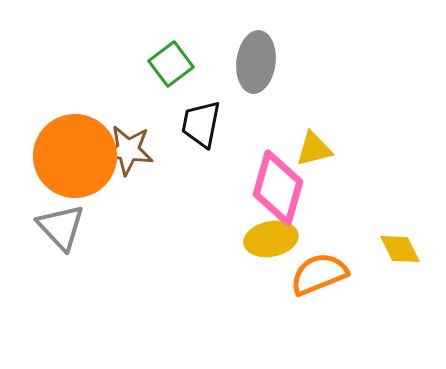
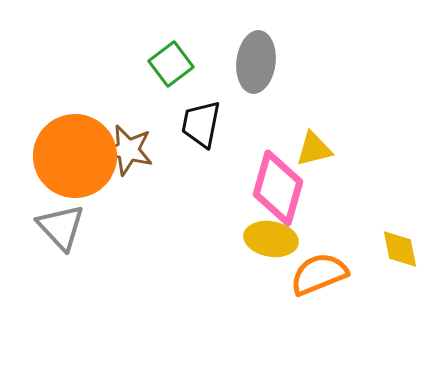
brown star: rotated 6 degrees clockwise
yellow ellipse: rotated 21 degrees clockwise
yellow diamond: rotated 15 degrees clockwise
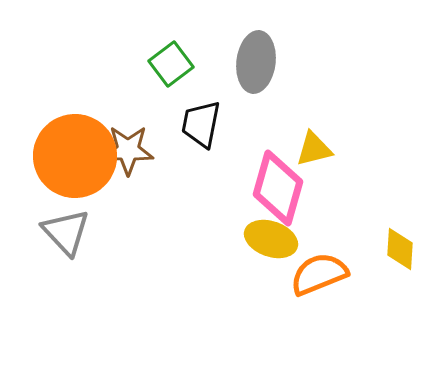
brown star: rotated 12 degrees counterclockwise
gray triangle: moved 5 px right, 5 px down
yellow ellipse: rotated 9 degrees clockwise
yellow diamond: rotated 15 degrees clockwise
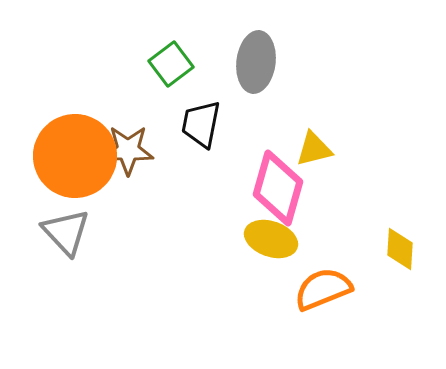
orange semicircle: moved 4 px right, 15 px down
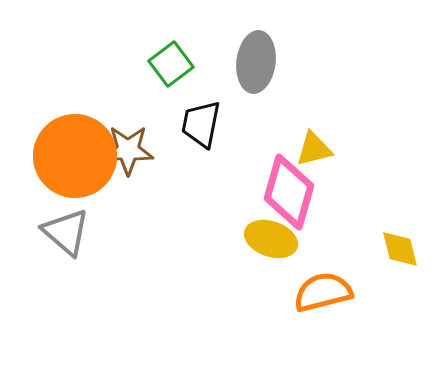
pink diamond: moved 11 px right, 4 px down
gray triangle: rotated 6 degrees counterclockwise
yellow diamond: rotated 18 degrees counterclockwise
orange semicircle: moved 3 px down; rotated 8 degrees clockwise
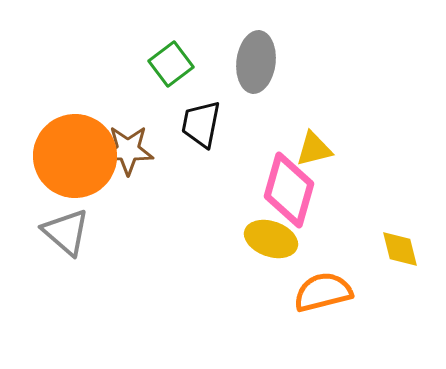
pink diamond: moved 2 px up
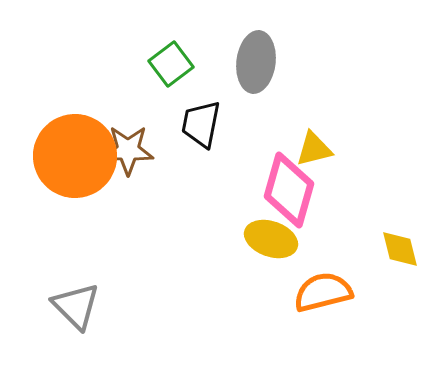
gray triangle: moved 10 px right, 74 px down; rotated 4 degrees clockwise
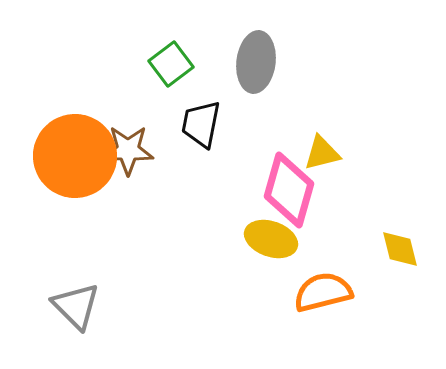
yellow triangle: moved 8 px right, 4 px down
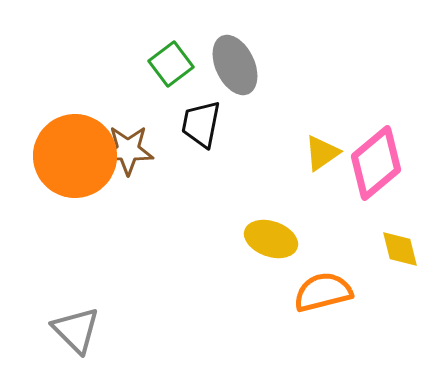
gray ellipse: moved 21 px left, 3 px down; rotated 32 degrees counterclockwise
yellow triangle: rotated 21 degrees counterclockwise
pink diamond: moved 87 px right, 27 px up; rotated 34 degrees clockwise
gray triangle: moved 24 px down
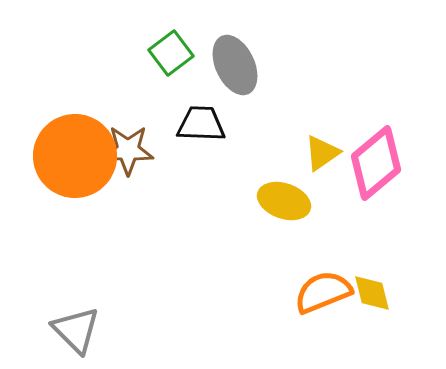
green square: moved 11 px up
black trapezoid: rotated 81 degrees clockwise
yellow ellipse: moved 13 px right, 38 px up
yellow diamond: moved 28 px left, 44 px down
orange semicircle: rotated 8 degrees counterclockwise
